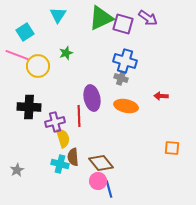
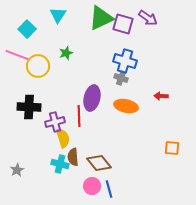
cyan square: moved 2 px right, 3 px up; rotated 12 degrees counterclockwise
purple ellipse: rotated 25 degrees clockwise
brown diamond: moved 2 px left
pink circle: moved 6 px left, 5 px down
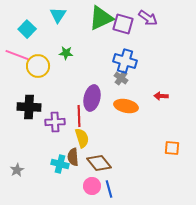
green star: rotated 24 degrees clockwise
gray cross: rotated 16 degrees clockwise
purple cross: rotated 12 degrees clockwise
yellow semicircle: moved 19 px right
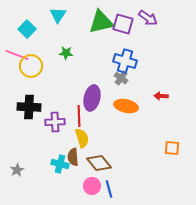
green triangle: moved 4 px down; rotated 12 degrees clockwise
yellow circle: moved 7 px left
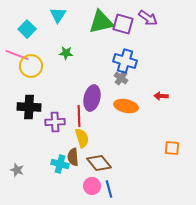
gray star: rotated 24 degrees counterclockwise
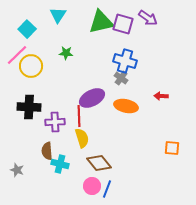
pink line: rotated 65 degrees counterclockwise
purple ellipse: rotated 50 degrees clockwise
brown semicircle: moved 26 px left, 6 px up
blue line: moved 2 px left; rotated 36 degrees clockwise
